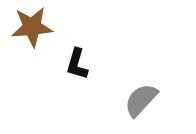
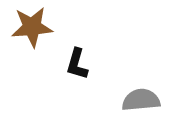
gray semicircle: rotated 42 degrees clockwise
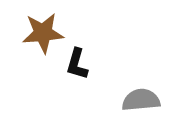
brown star: moved 11 px right, 6 px down
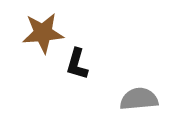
gray semicircle: moved 2 px left, 1 px up
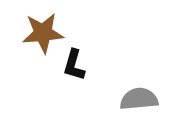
black L-shape: moved 3 px left, 1 px down
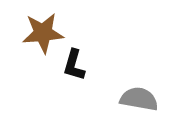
gray semicircle: rotated 15 degrees clockwise
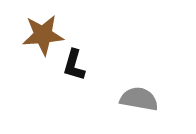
brown star: moved 2 px down
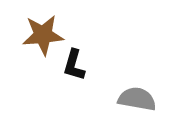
gray semicircle: moved 2 px left
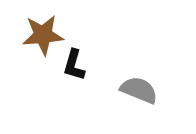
gray semicircle: moved 2 px right, 9 px up; rotated 12 degrees clockwise
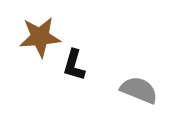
brown star: moved 3 px left, 2 px down
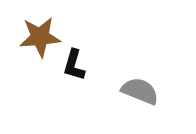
gray semicircle: moved 1 px right, 1 px down
